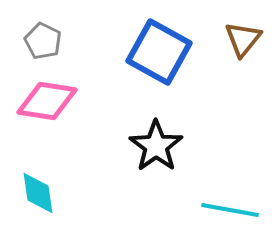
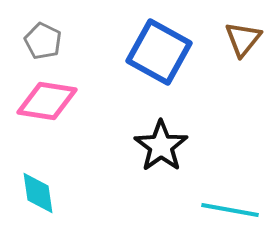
black star: moved 5 px right
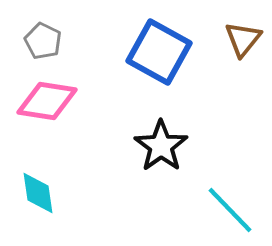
cyan line: rotated 36 degrees clockwise
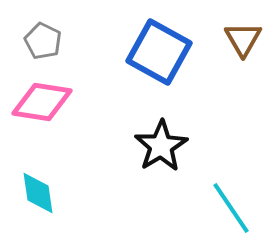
brown triangle: rotated 9 degrees counterclockwise
pink diamond: moved 5 px left, 1 px down
black star: rotated 4 degrees clockwise
cyan line: moved 1 px right, 2 px up; rotated 10 degrees clockwise
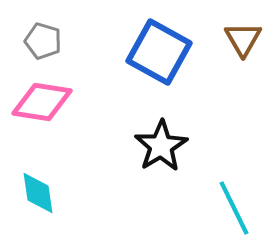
gray pentagon: rotated 9 degrees counterclockwise
cyan line: moved 3 px right; rotated 8 degrees clockwise
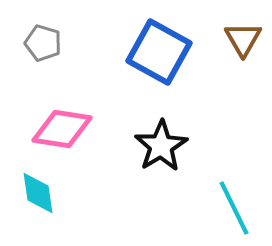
gray pentagon: moved 2 px down
pink diamond: moved 20 px right, 27 px down
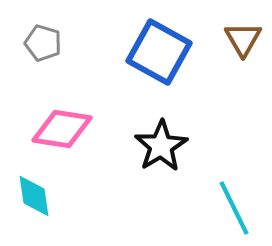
cyan diamond: moved 4 px left, 3 px down
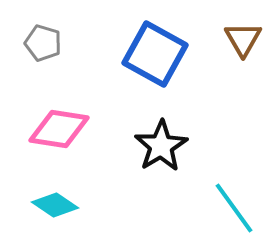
blue square: moved 4 px left, 2 px down
pink diamond: moved 3 px left
cyan diamond: moved 21 px right, 9 px down; rotated 48 degrees counterclockwise
cyan line: rotated 10 degrees counterclockwise
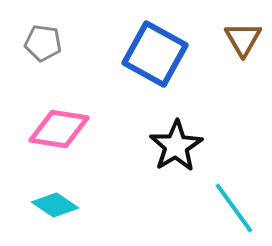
gray pentagon: rotated 9 degrees counterclockwise
black star: moved 15 px right
